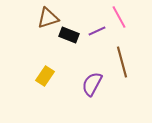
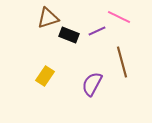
pink line: rotated 35 degrees counterclockwise
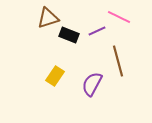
brown line: moved 4 px left, 1 px up
yellow rectangle: moved 10 px right
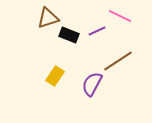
pink line: moved 1 px right, 1 px up
brown line: rotated 72 degrees clockwise
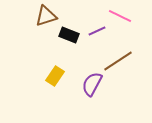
brown triangle: moved 2 px left, 2 px up
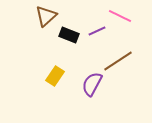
brown triangle: rotated 25 degrees counterclockwise
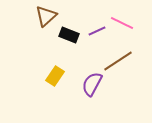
pink line: moved 2 px right, 7 px down
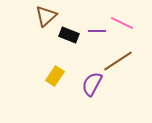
purple line: rotated 24 degrees clockwise
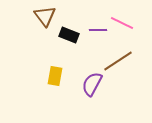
brown triangle: moved 1 px left; rotated 25 degrees counterclockwise
purple line: moved 1 px right, 1 px up
yellow rectangle: rotated 24 degrees counterclockwise
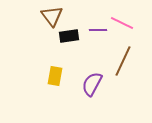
brown triangle: moved 7 px right
black rectangle: moved 1 px down; rotated 30 degrees counterclockwise
brown line: moved 5 px right; rotated 32 degrees counterclockwise
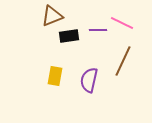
brown triangle: rotated 45 degrees clockwise
purple semicircle: moved 3 px left, 4 px up; rotated 15 degrees counterclockwise
